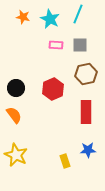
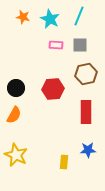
cyan line: moved 1 px right, 2 px down
red hexagon: rotated 20 degrees clockwise
orange semicircle: rotated 66 degrees clockwise
yellow rectangle: moved 1 px left, 1 px down; rotated 24 degrees clockwise
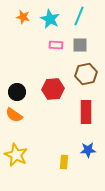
black circle: moved 1 px right, 4 px down
orange semicircle: rotated 96 degrees clockwise
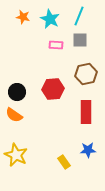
gray square: moved 5 px up
yellow rectangle: rotated 40 degrees counterclockwise
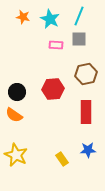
gray square: moved 1 px left, 1 px up
yellow rectangle: moved 2 px left, 3 px up
